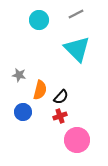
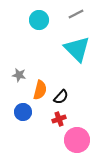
red cross: moved 1 px left, 3 px down
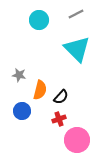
blue circle: moved 1 px left, 1 px up
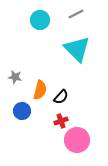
cyan circle: moved 1 px right
gray star: moved 4 px left, 2 px down
red cross: moved 2 px right, 2 px down
